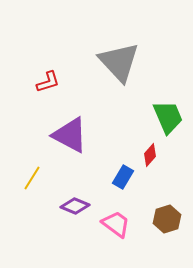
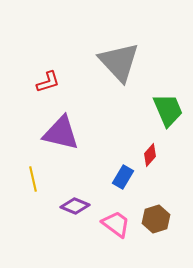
green trapezoid: moved 7 px up
purple triangle: moved 9 px left, 2 px up; rotated 15 degrees counterclockwise
yellow line: moved 1 px right, 1 px down; rotated 45 degrees counterclockwise
brown hexagon: moved 11 px left
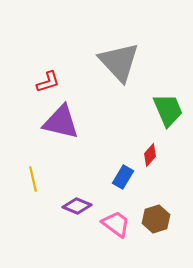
purple triangle: moved 11 px up
purple diamond: moved 2 px right
